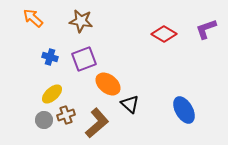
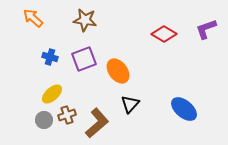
brown star: moved 4 px right, 1 px up
orange ellipse: moved 10 px right, 13 px up; rotated 15 degrees clockwise
black triangle: rotated 30 degrees clockwise
blue ellipse: moved 1 px up; rotated 20 degrees counterclockwise
brown cross: moved 1 px right
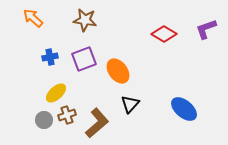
blue cross: rotated 28 degrees counterclockwise
yellow ellipse: moved 4 px right, 1 px up
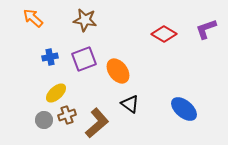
black triangle: rotated 36 degrees counterclockwise
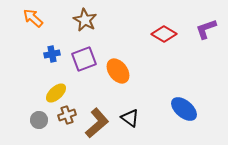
brown star: rotated 20 degrees clockwise
blue cross: moved 2 px right, 3 px up
black triangle: moved 14 px down
gray circle: moved 5 px left
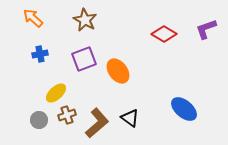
blue cross: moved 12 px left
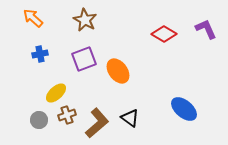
purple L-shape: rotated 85 degrees clockwise
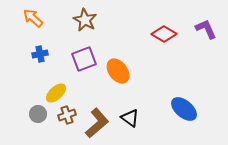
gray circle: moved 1 px left, 6 px up
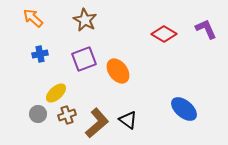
black triangle: moved 2 px left, 2 px down
